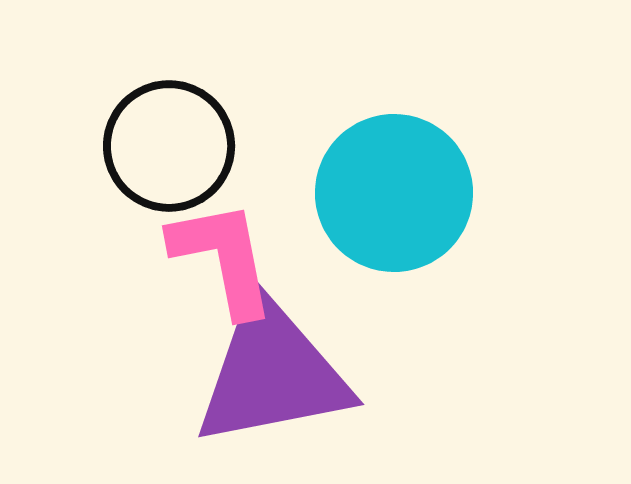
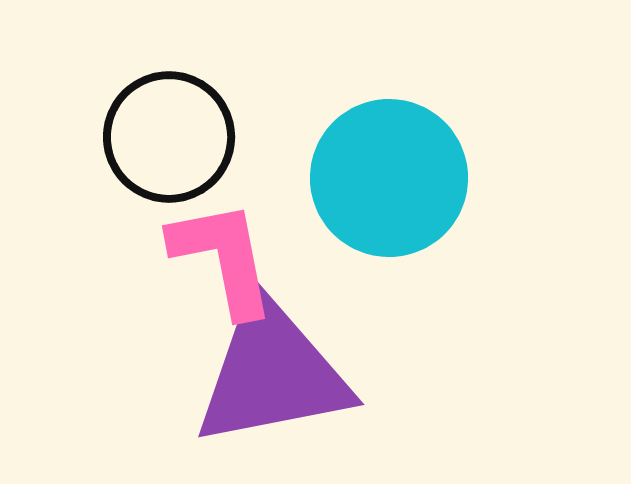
black circle: moved 9 px up
cyan circle: moved 5 px left, 15 px up
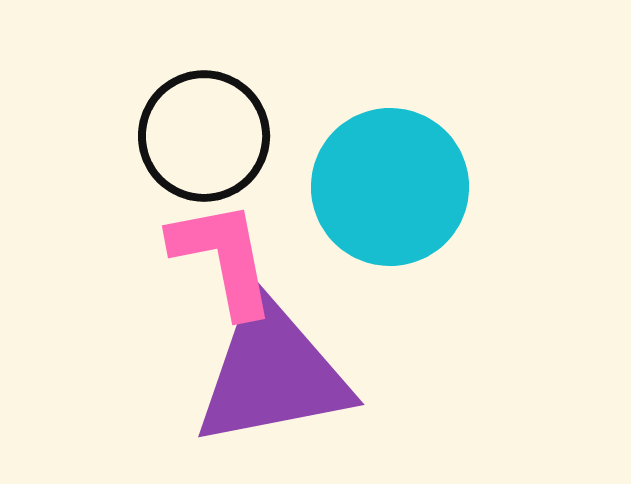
black circle: moved 35 px right, 1 px up
cyan circle: moved 1 px right, 9 px down
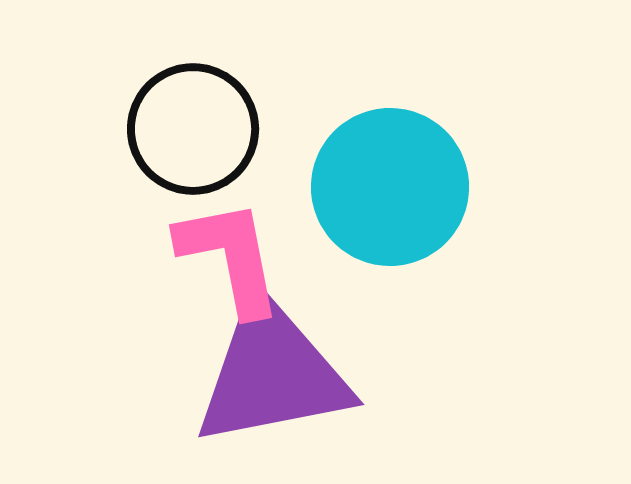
black circle: moved 11 px left, 7 px up
pink L-shape: moved 7 px right, 1 px up
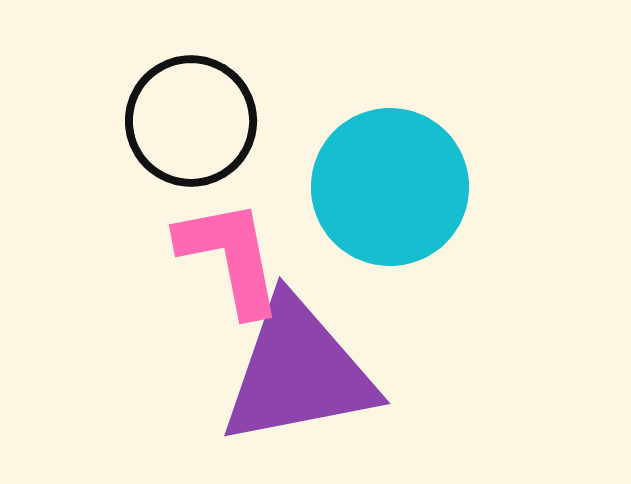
black circle: moved 2 px left, 8 px up
purple triangle: moved 26 px right, 1 px up
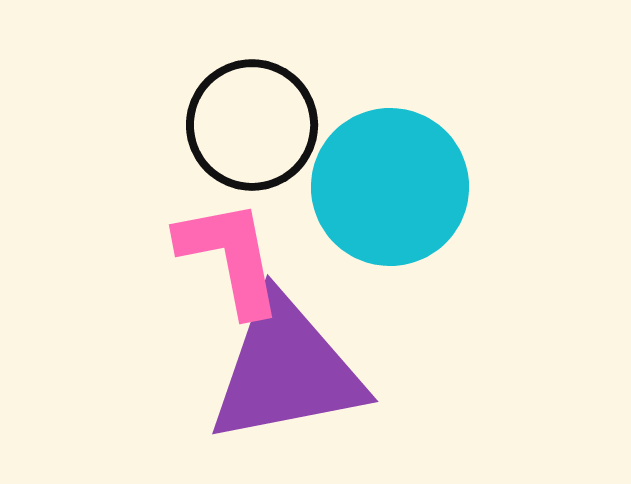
black circle: moved 61 px right, 4 px down
purple triangle: moved 12 px left, 2 px up
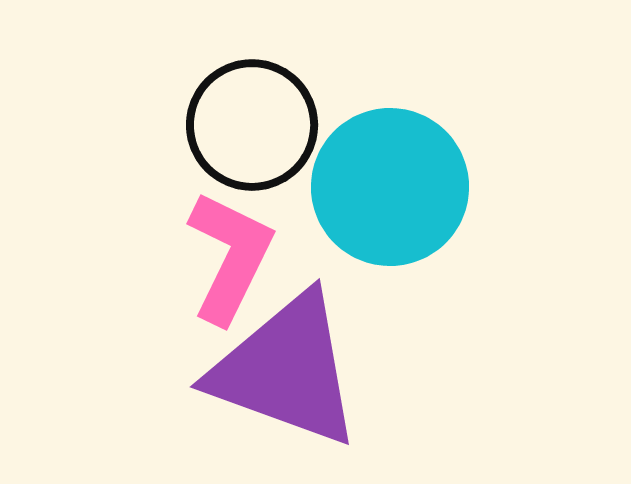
pink L-shape: rotated 37 degrees clockwise
purple triangle: rotated 31 degrees clockwise
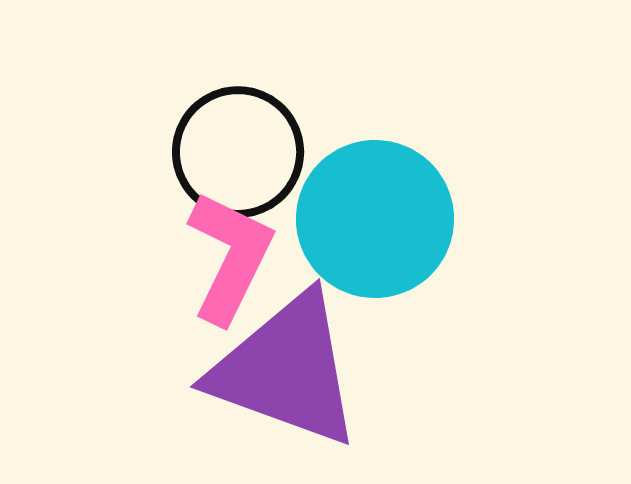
black circle: moved 14 px left, 27 px down
cyan circle: moved 15 px left, 32 px down
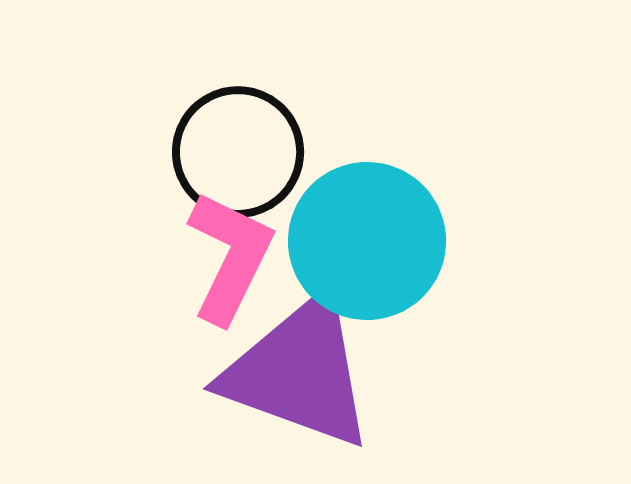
cyan circle: moved 8 px left, 22 px down
purple triangle: moved 13 px right, 2 px down
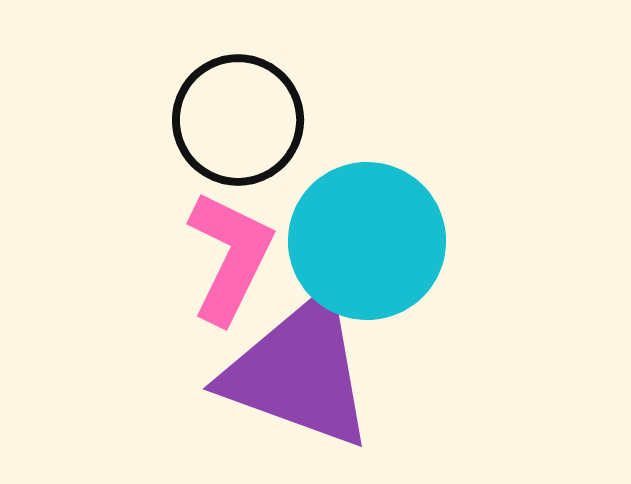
black circle: moved 32 px up
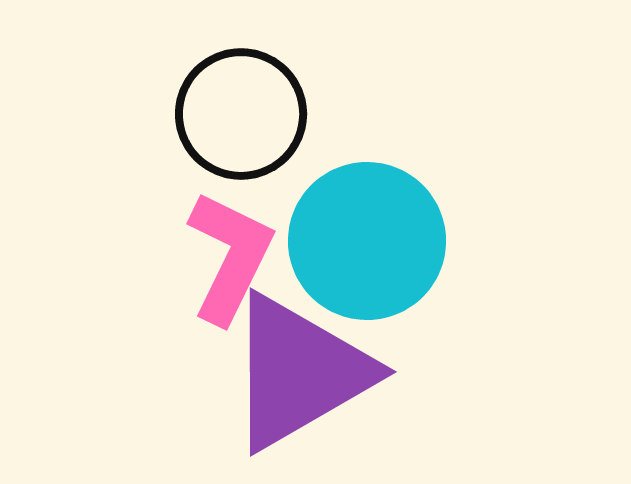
black circle: moved 3 px right, 6 px up
purple triangle: rotated 50 degrees counterclockwise
